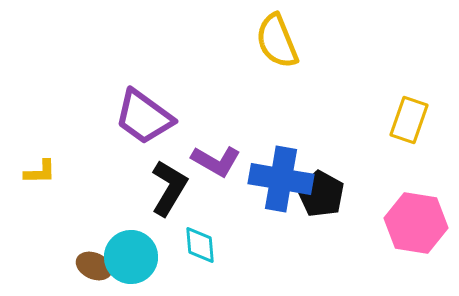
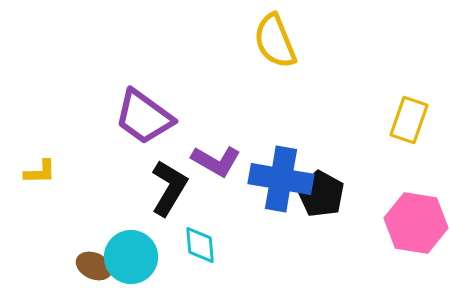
yellow semicircle: moved 2 px left
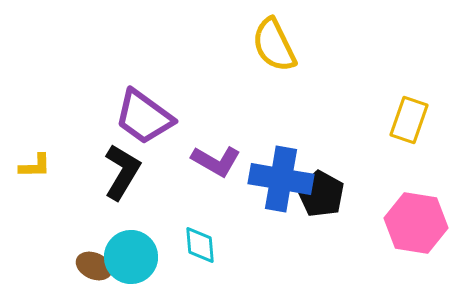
yellow semicircle: moved 1 px left, 4 px down; rotated 4 degrees counterclockwise
yellow L-shape: moved 5 px left, 6 px up
black L-shape: moved 47 px left, 16 px up
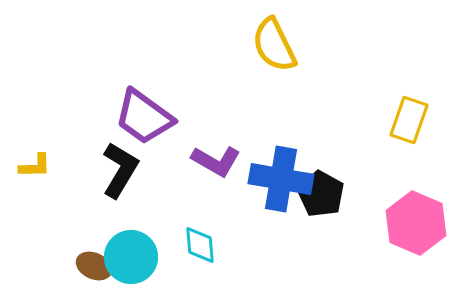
black L-shape: moved 2 px left, 2 px up
pink hexagon: rotated 14 degrees clockwise
